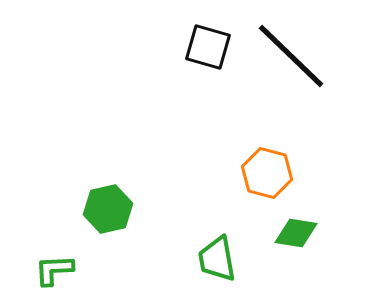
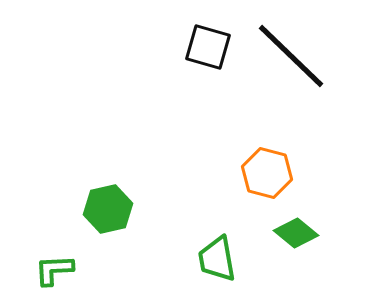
green diamond: rotated 30 degrees clockwise
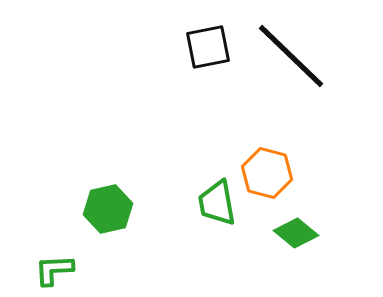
black square: rotated 27 degrees counterclockwise
green trapezoid: moved 56 px up
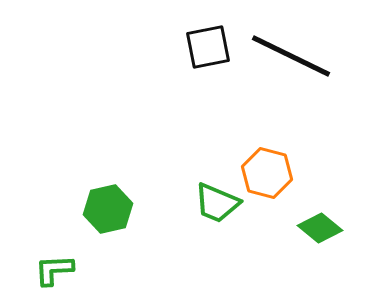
black line: rotated 18 degrees counterclockwise
green trapezoid: rotated 57 degrees counterclockwise
green diamond: moved 24 px right, 5 px up
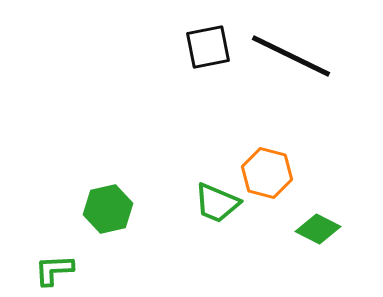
green diamond: moved 2 px left, 1 px down; rotated 12 degrees counterclockwise
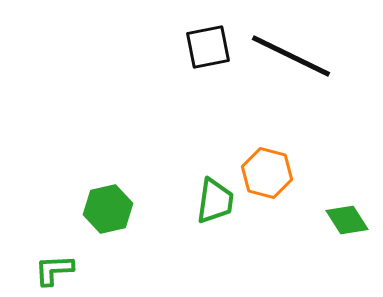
green trapezoid: moved 2 px left, 2 px up; rotated 105 degrees counterclockwise
green diamond: moved 29 px right, 9 px up; rotated 30 degrees clockwise
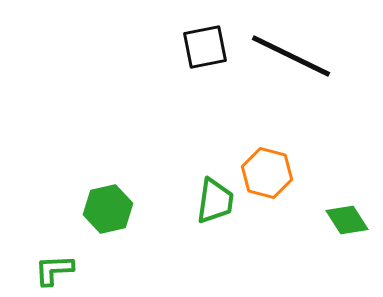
black square: moved 3 px left
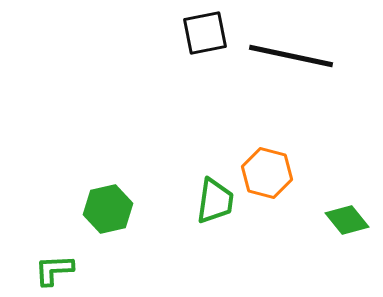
black square: moved 14 px up
black line: rotated 14 degrees counterclockwise
green diamond: rotated 6 degrees counterclockwise
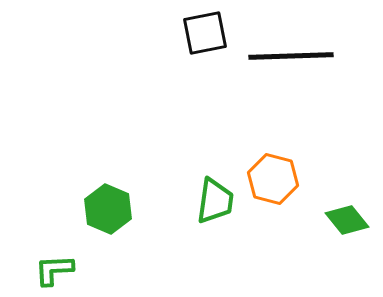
black line: rotated 14 degrees counterclockwise
orange hexagon: moved 6 px right, 6 px down
green hexagon: rotated 24 degrees counterclockwise
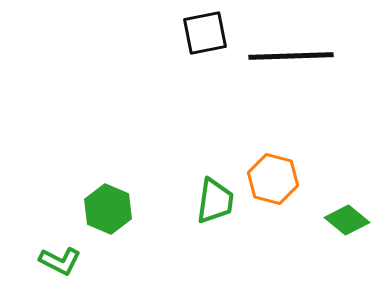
green diamond: rotated 12 degrees counterclockwise
green L-shape: moved 6 px right, 9 px up; rotated 150 degrees counterclockwise
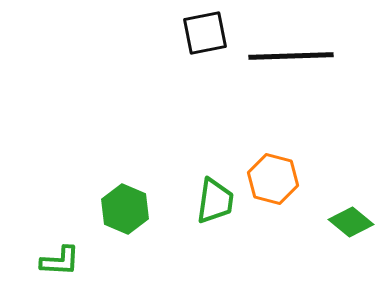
green hexagon: moved 17 px right
green diamond: moved 4 px right, 2 px down
green L-shape: rotated 24 degrees counterclockwise
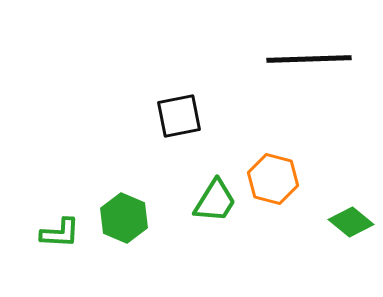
black square: moved 26 px left, 83 px down
black line: moved 18 px right, 3 px down
green trapezoid: rotated 24 degrees clockwise
green hexagon: moved 1 px left, 9 px down
green L-shape: moved 28 px up
